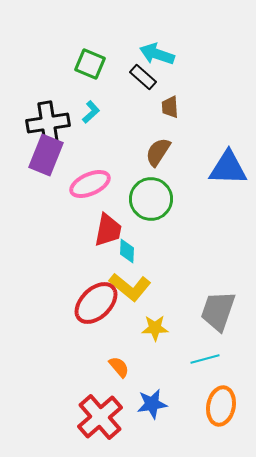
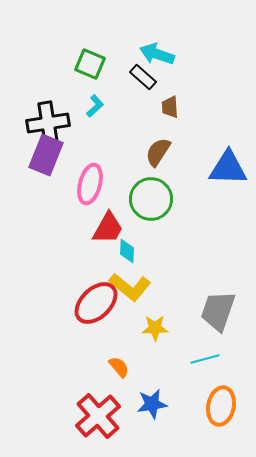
cyan L-shape: moved 4 px right, 6 px up
pink ellipse: rotated 51 degrees counterclockwise
red trapezoid: moved 2 px up; rotated 18 degrees clockwise
red cross: moved 2 px left, 1 px up
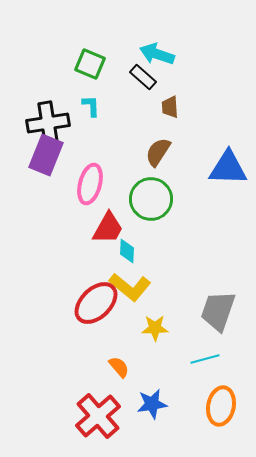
cyan L-shape: moved 4 px left; rotated 50 degrees counterclockwise
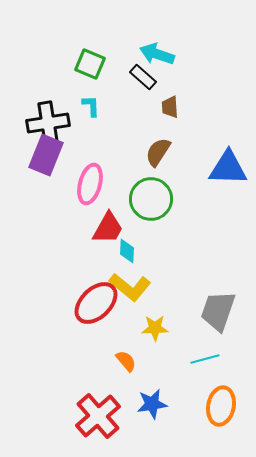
orange semicircle: moved 7 px right, 6 px up
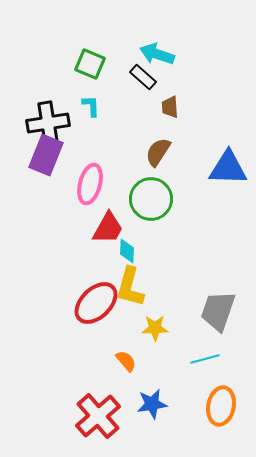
yellow L-shape: rotated 66 degrees clockwise
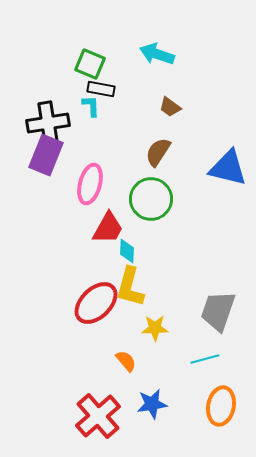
black rectangle: moved 42 px left, 12 px down; rotated 32 degrees counterclockwise
brown trapezoid: rotated 50 degrees counterclockwise
blue triangle: rotated 12 degrees clockwise
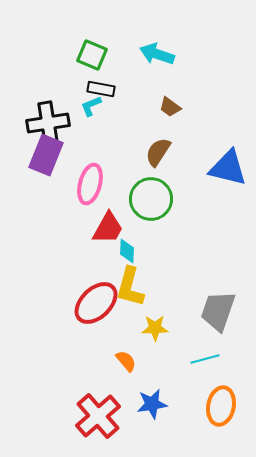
green square: moved 2 px right, 9 px up
cyan L-shape: rotated 110 degrees counterclockwise
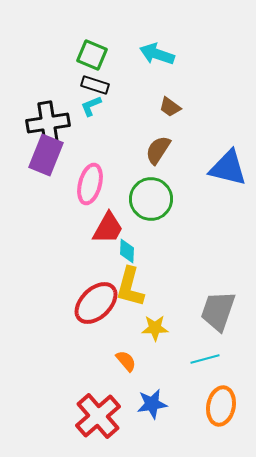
black rectangle: moved 6 px left, 4 px up; rotated 8 degrees clockwise
brown semicircle: moved 2 px up
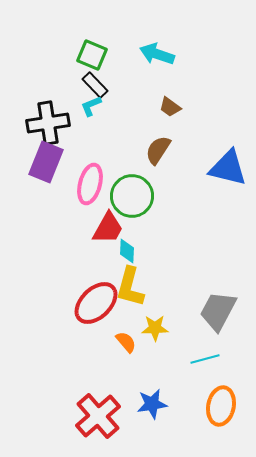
black rectangle: rotated 28 degrees clockwise
purple rectangle: moved 7 px down
green circle: moved 19 px left, 3 px up
gray trapezoid: rotated 9 degrees clockwise
orange semicircle: moved 19 px up
